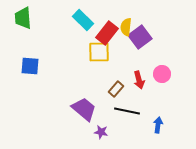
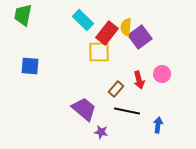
green trapezoid: moved 3 px up; rotated 15 degrees clockwise
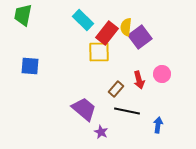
purple star: rotated 16 degrees clockwise
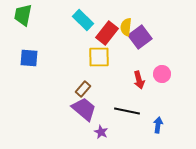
yellow square: moved 5 px down
blue square: moved 1 px left, 8 px up
brown rectangle: moved 33 px left
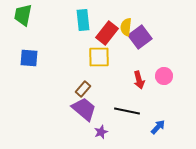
cyan rectangle: rotated 40 degrees clockwise
pink circle: moved 2 px right, 2 px down
blue arrow: moved 2 px down; rotated 35 degrees clockwise
purple star: rotated 24 degrees clockwise
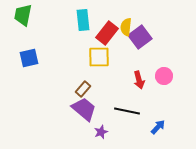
blue square: rotated 18 degrees counterclockwise
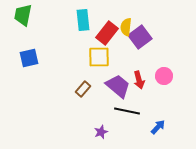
purple trapezoid: moved 34 px right, 23 px up
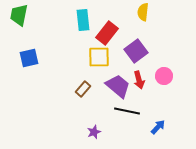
green trapezoid: moved 4 px left
yellow semicircle: moved 17 px right, 15 px up
purple square: moved 4 px left, 14 px down
purple star: moved 7 px left
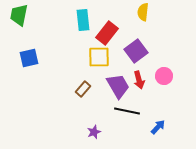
purple trapezoid: rotated 20 degrees clockwise
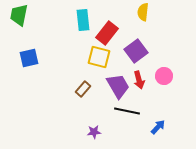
yellow square: rotated 15 degrees clockwise
purple star: rotated 16 degrees clockwise
